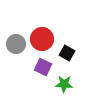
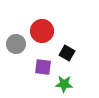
red circle: moved 8 px up
purple square: rotated 18 degrees counterclockwise
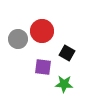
gray circle: moved 2 px right, 5 px up
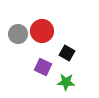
gray circle: moved 5 px up
purple square: rotated 18 degrees clockwise
green star: moved 2 px right, 2 px up
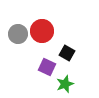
purple square: moved 4 px right
green star: moved 1 px left, 2 px down; rotated 24 degrees counterclockwise
